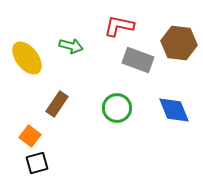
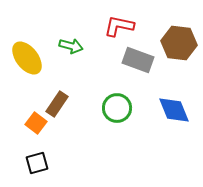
orange square: moved 6 px right, 13 px up
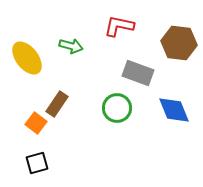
gray rectangle: moved 13 px down
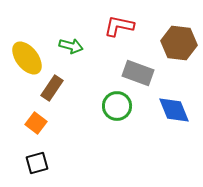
brown rectangle: moved 5 px left, 16 px up
green circle: moved 2 px up
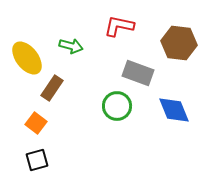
black square: moved 3 px up
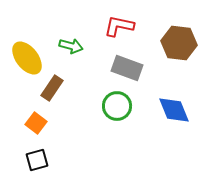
gray rectangle: moved 11 px left, 5 px up
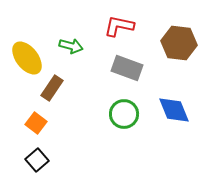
green circle: moved 7 px right, 8 px down
black square: rotated 25 degrees counterclockwise
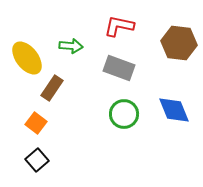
green arrow: rotated 10 degrees counterclockwise
gray rectangle: moved 8 px left
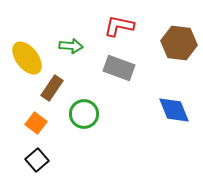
green circle: moved 40 px left
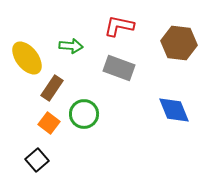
orange square: moved 13 px right
